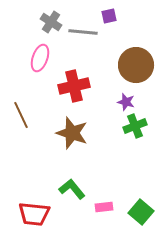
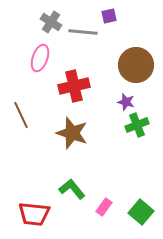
green cross: moved 2 px right, 1 px up
pink rectangle: rotated 48 degrees counterclockwise
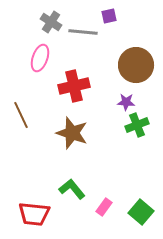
purple star: rotated 12 degrees counterclockwise
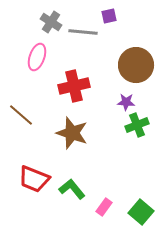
pink ellipse: moved 3 px left, 1 px up
brown line: rotated 24 degrees counterclockwise
red trapezoid: moved 35 px up; rotated 16 degrees clockwise
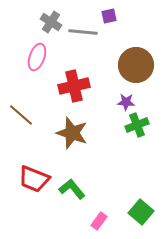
pink rectangle: moved 5 px left, 14 px down
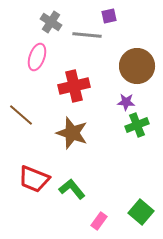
gray line: moved 4 px right, 3 px down
brown circle: moved 1 px right, 1 px down
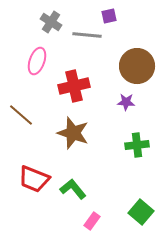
pink ellipse: moved 4 px down
green cross: moved 20 px down; rotated 15 degrees clockwise
brown star: moved 1 px right
green L-shape: moved 1 px right
pink rectangle: moved 7 px left
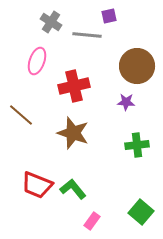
red trapezoid: moved 3 px right, 6 px down
